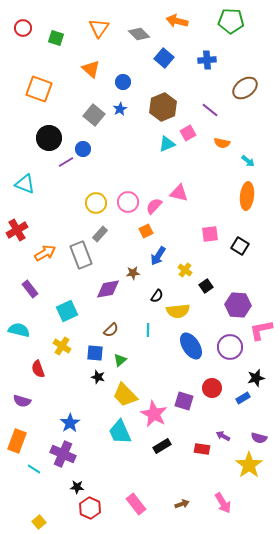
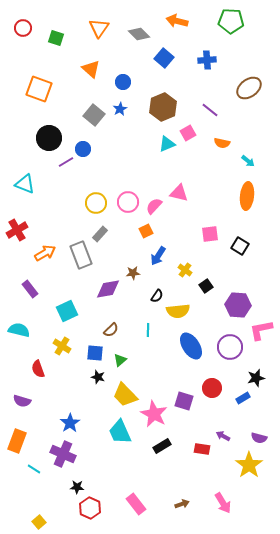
brown ellipse at (245, 88): moved 4 px right
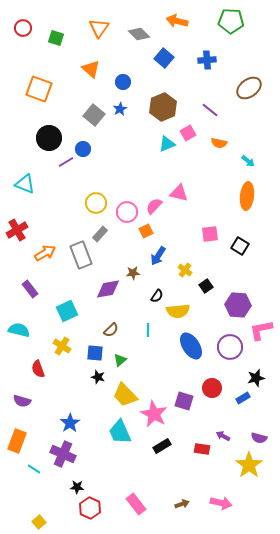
orange semicircle at (222, 143): moved 3 px left
pink circle at (128, 202): moved 1 px left, 10 px down
pink arrow at (223, 503): moved 2 px left; rotated 45 degrees counterclockwise
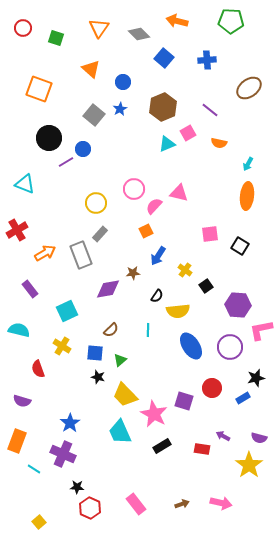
cyan arrow at (248, 161): moved 3 px down; rotated 80 degrees clockwise
pink circle at (127, 212): moved 7 px right, 23 px up
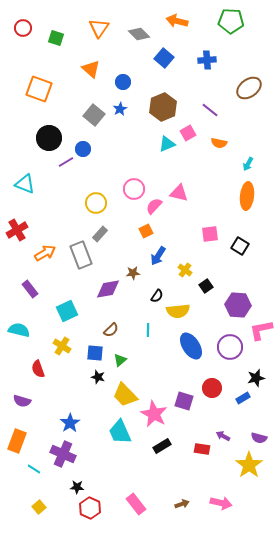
yellow square at (39, 522): moved 15 px up
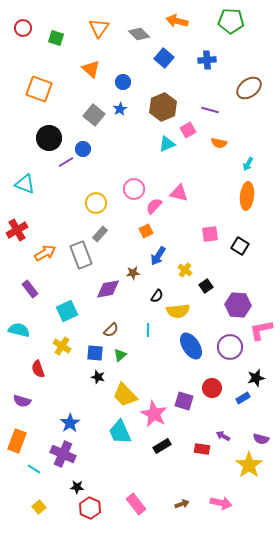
purple line at (210, 110): rotated 24 degrees counterclockwise
pink square at (188, 133): moved 3 px up
green triangle at (120, 360): moved 5 px up
purple semicircle at (259, 438): moved 2 px right, 1 px down
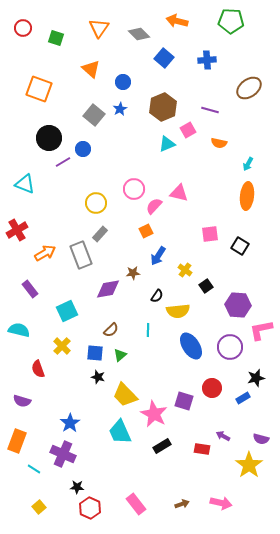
purple line at (66, 162): moved 3 px left
yellow cross at (62, 346): rotated 12 degrees clockwise
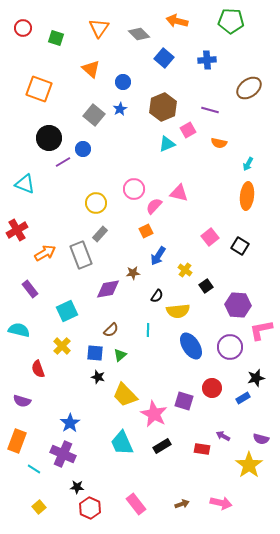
pink square at (210, 234): moved 3 px down; rotated 30 degrees counterclockwise
cyan trapezoid at (120, 432): moved 2 px right, 11 px down
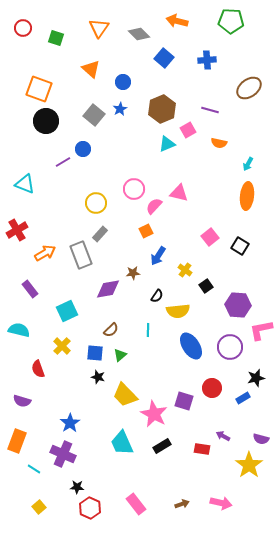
brown hexagon at (163, 107): moved 1 px left, 2 px down
black circle at (49, 138): moved 3 px left, 17 px up
